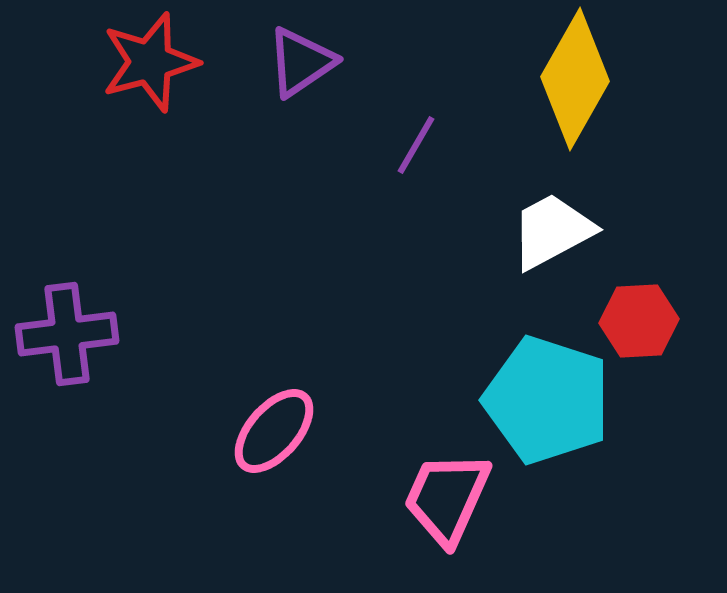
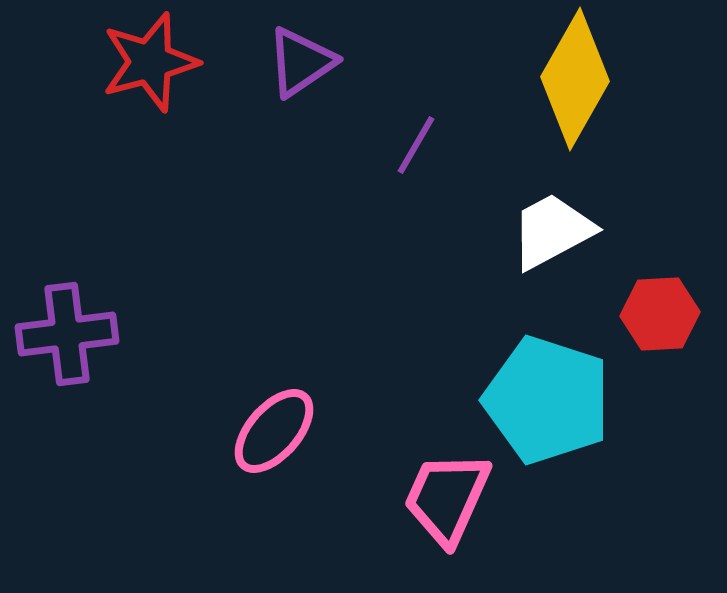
red hexagon: moved 21 px right, 7 px up
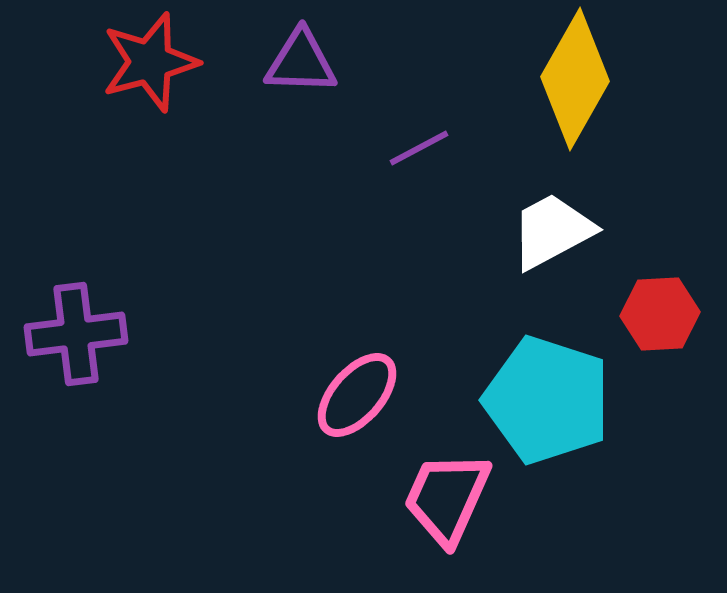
purple triangle: rotated 36 degrees clockwise
purple line: moved 3 px right, 3 px down; rotated 32 degrees clockwise
purple cross: moved 9 px right
pink ellipse: moved 83 px right, 36 px up
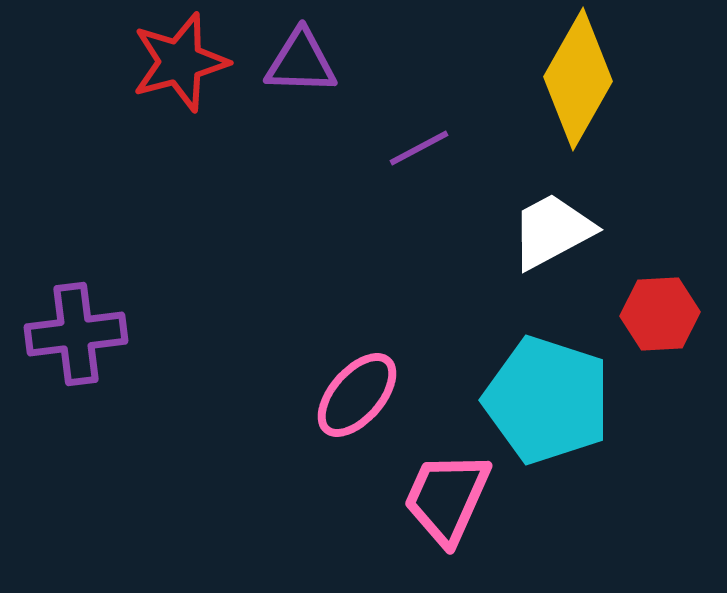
red star: moved 30 px right
yellow diamond: moved 3 px right
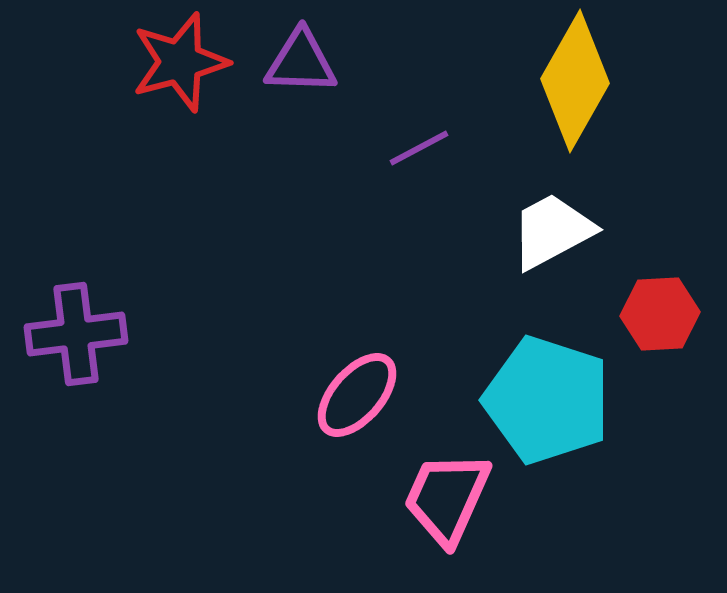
yellow diamond: moved 3 px left, 2 px down
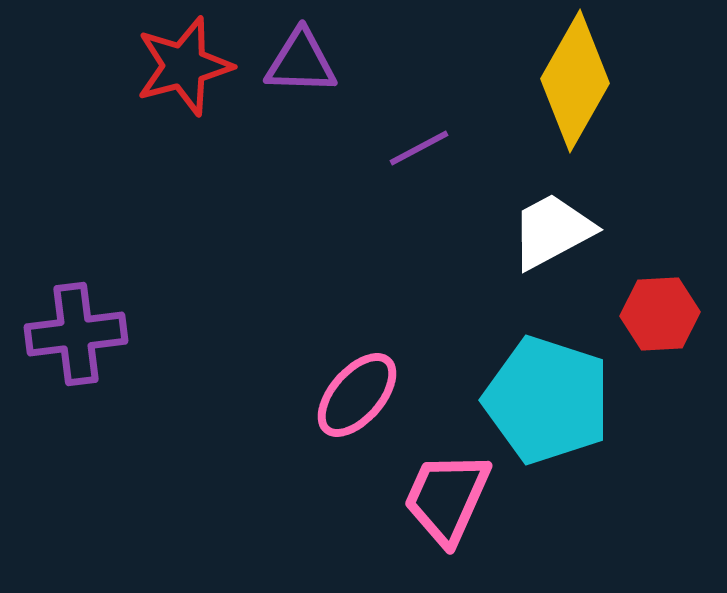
red star: moved 4 px right, 4 px down
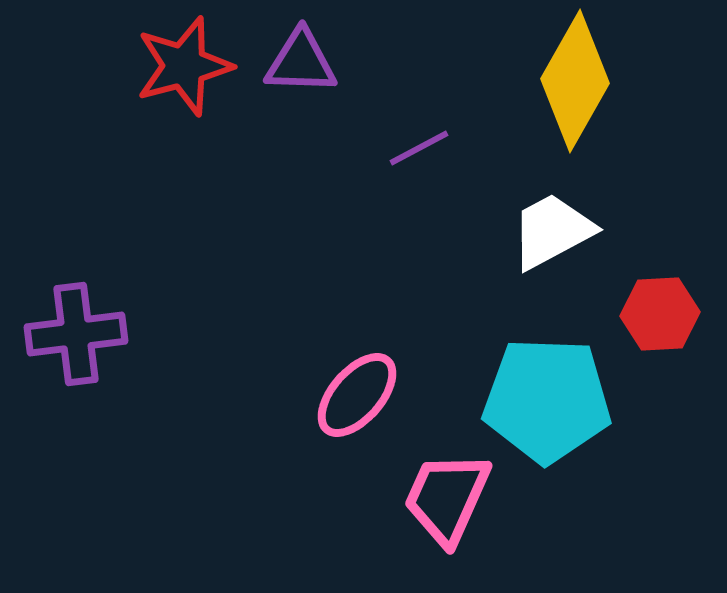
cyan pentagon: rotated 16 degrees counterclockwise
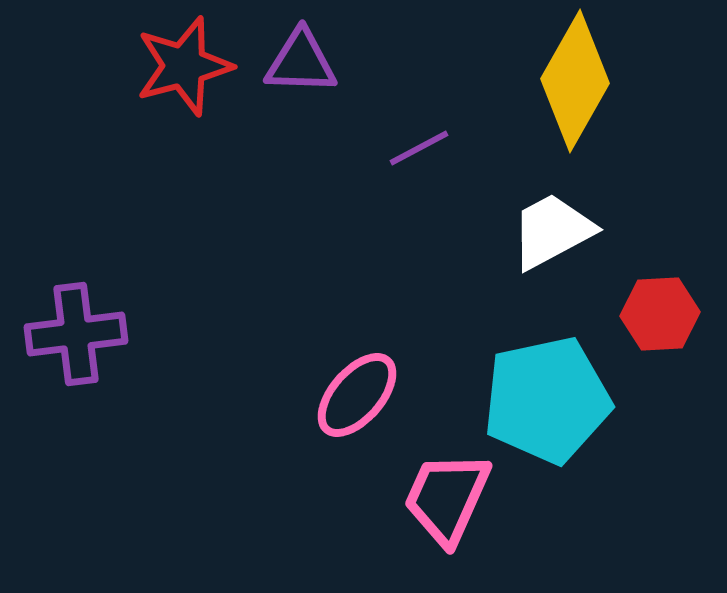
cyan pentagon: rotated 14 degrees counterclockwise
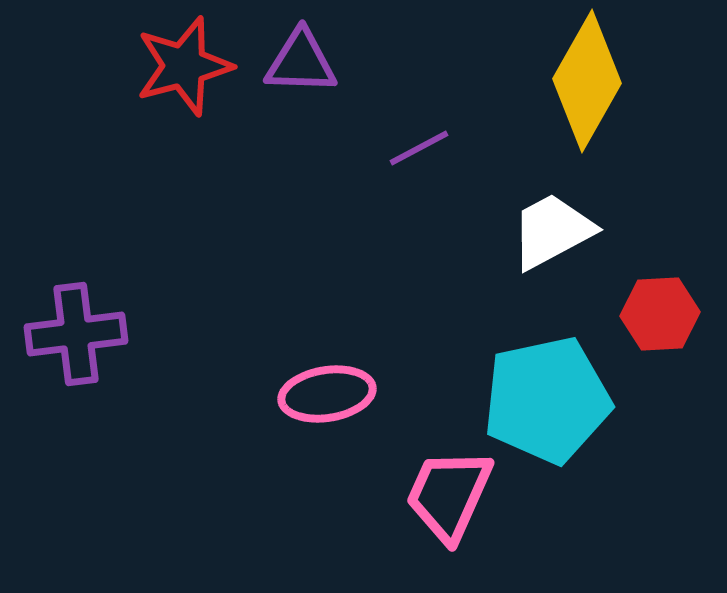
yellow diamond: moved 12 px right
pink ellipse: moved 30 px left, 1 px up; rotated 40 degrees clockwise
pink trapezoid: moved 2 px right, 3 px up
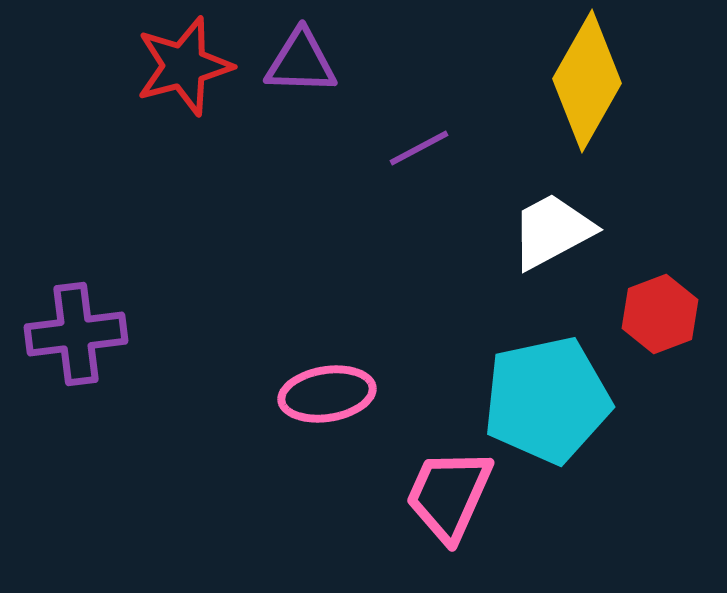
red hexagon: rotated 18 degrees counterclockwise
